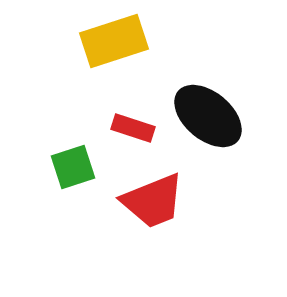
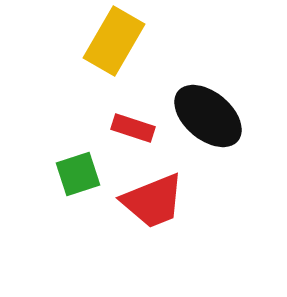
yellow rectangle: rotated 42 degrees counterclockwise
green square: moved 5 px right, 7 px down
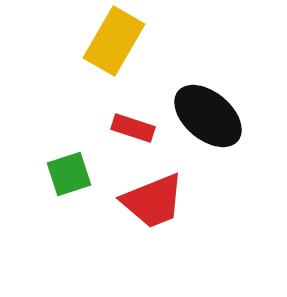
green square: moved 9 px left
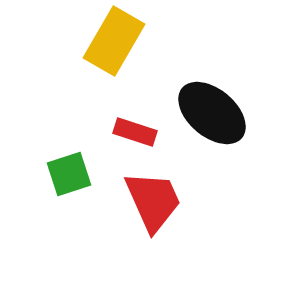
black ellipse: moved 4 px right, 3 px up
red rectangle: moved 2 px right, 4 px down
red trapezoid: rotated 92 degrees counterclockwise
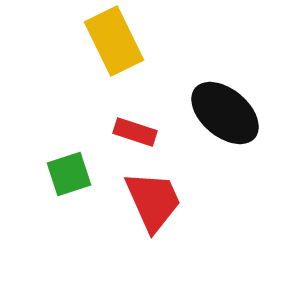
yellow rectangle: rotated 56 degrees counterclockwise
black ellipse: moved 13 px right
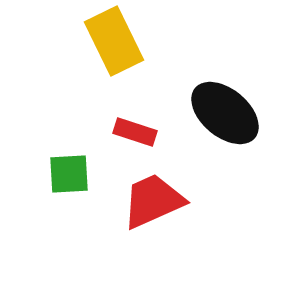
green square: rotated 15 degrees clockwise
red trapezoid: rotated 90 degrees counterclockwise
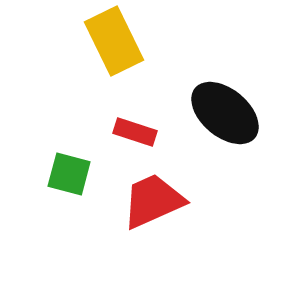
green square: rotated 18 degrees clockwise
